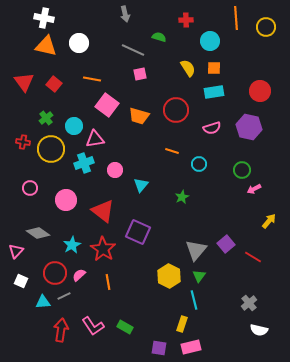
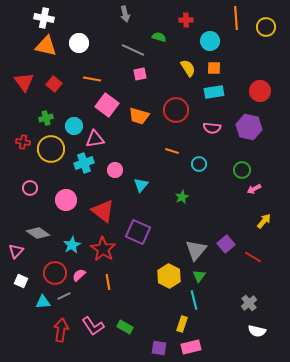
green cross at (46, 118): rotated 24 degrees clockwise
pink semicircle at (212, 128): rotated 24 degrees clockwise
yellow arrow at (269, 221): moved 5 px left
white semicircle at (259, 330): moved 2 px left, 1 px down
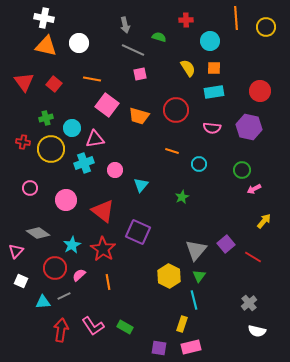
gray arrow at (125, 14): moved 11 px down
cyan circle at (74, 126): moved 2 px left, 2 px down
red circle at (55, 273): moved 5 px up
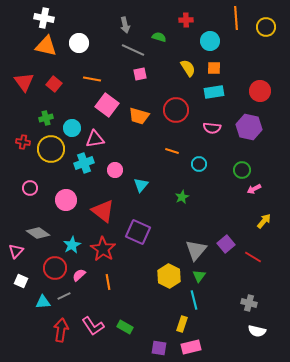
gray cross at (249, 303): rotated 35 degrees counterclockwise
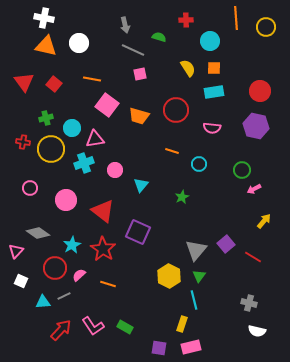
purple hexagon at (249, 127): moved 7 px right, 1 px up
orange line at (108, 282): moved 2 px down; rotated 63 degrees counterclockwise
red arrow at (61, 330): rotated 35 degrees clockwise
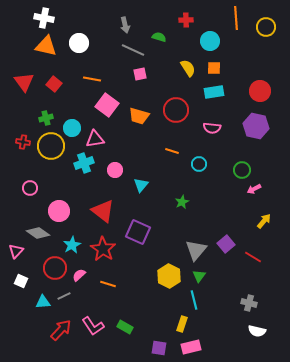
yellow circle at (51, 149): moved 3 px up
green star at (182, 197): moved 5 px down
pink circle at (66, 200): moved 7 px left, 11 px down
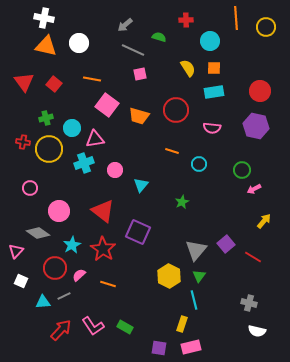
gray arrow at (125, 25): rotated 63 degrees clockwise
yellow circle at (51, 146): moved 2 px left, 3 px down
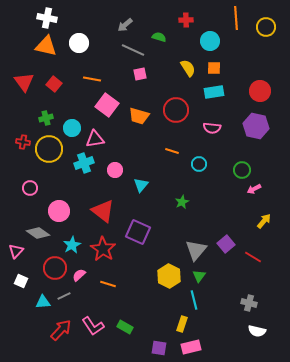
white cross at (44, 18): moved 3 px right
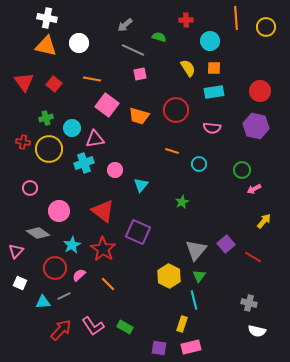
white square at (21, 281): moved 1 px left, 2 px down
orange line at (108, 284): rotated 28 degrees clockwise
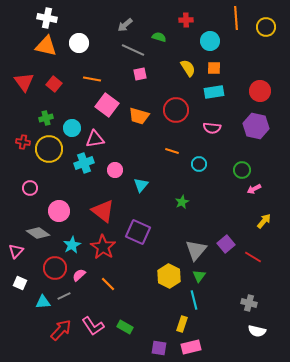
red star at (103, 249): moved 2 px up
